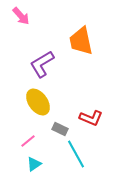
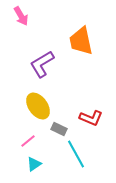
pink arrow: rotated 12 degrees clockwise
yellow ellipse: moved 4 px down
gray rectangle: moved 1 px left
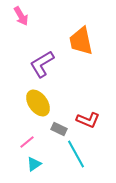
yellow ellipse: moved 3 px up
red L-shape: moved 3 px left, 2 px down
pink line: moved 1 px left, 1 px down
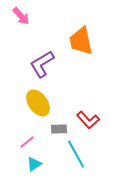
pink arrow: rotated 12 degrees counterclockwise
red L-shape: rotated 25 degrees clockwise
gray rectangle: rotated 28 degrees counterclockwise
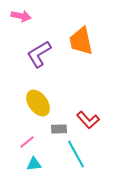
pink arrow: rotated 36 degrees counterclockwise
purple L-shape: moved 3 px left, 10 px up
cyan triangle: rotated 28 degrees clockwise
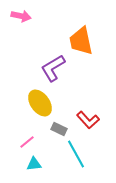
purple L-shape: moved 14 px right, 14 px down
yellow ellipse: moved 2 px right
gray rectangle: rotated 28 degrees clockwise
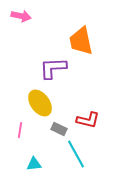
purple L-shape: rotated 28 degrees clockwise
red L-shape: rotated 35 degrees counterclockwise
pink line: moved 7 px left, 12 px up; rotated 42 degrees counterclockwise
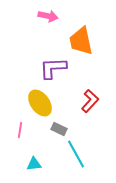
pink arrow: moved 27 px right
red L-shape: moved 2 px right, 19 px up; rotated 60 degrees counterclockwise
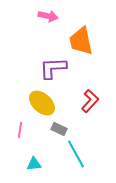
yellow ellipse: moved 2 px right; rotated 12 degrees counterclockwise
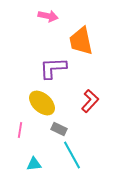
cyan line: moved 4 px left, 1 px down
